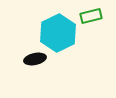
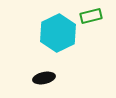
black ellipse: moved 9 px right, 19 px down
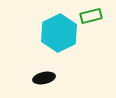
cyan hexagon: moved 1 px right
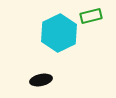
black ellipse: moved 3 px left, 2 px down
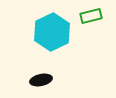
cyan hexagon: moved 7 px left, 1 px up
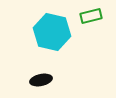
cyan hexagon: rotated 21 degrees counterclockwise
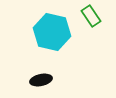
green rectangle: rotated 70 degrees clockwise
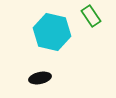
black ellipse: moved 1 px left, 2 px up
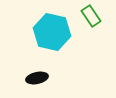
black ellipse: moved 3 px left
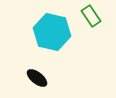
black ellipse: rotated 50 degrees clockwise
